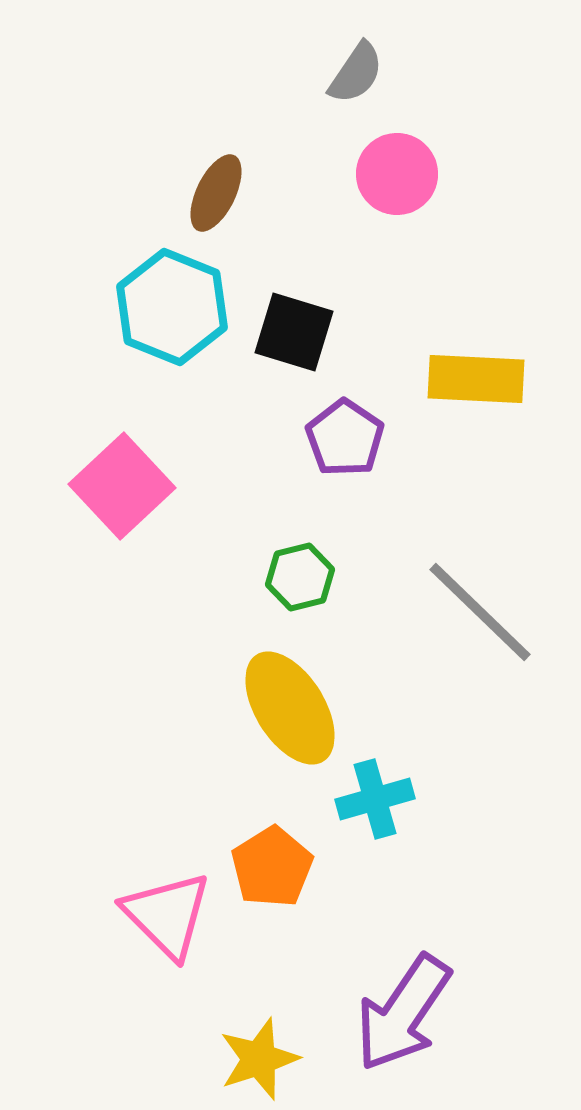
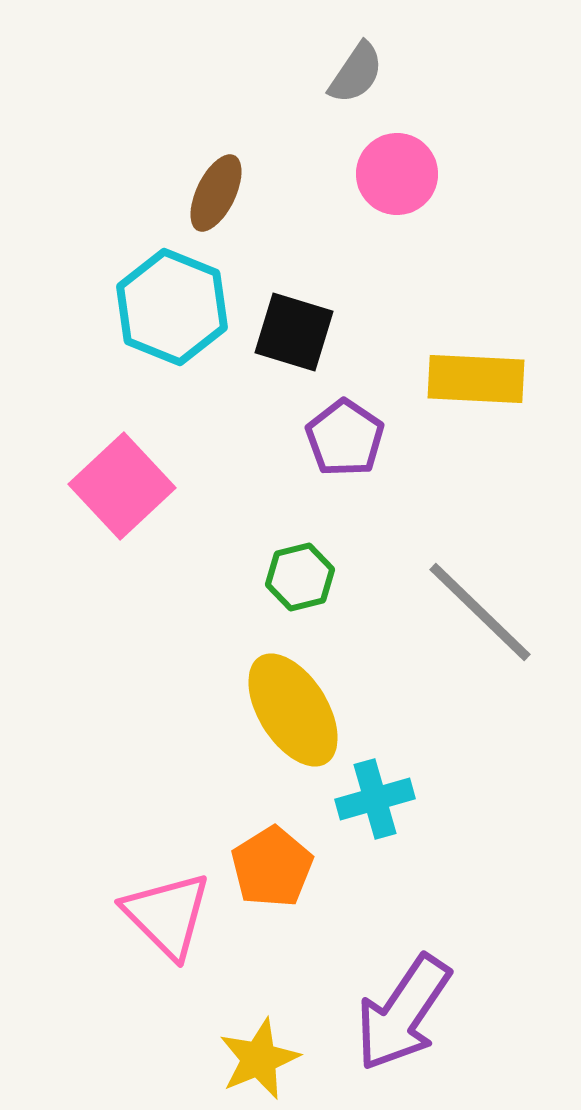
yellow ellipse: moved 3 px right, 2 px down
yellow star: rotated 4 degrees counterclockwise
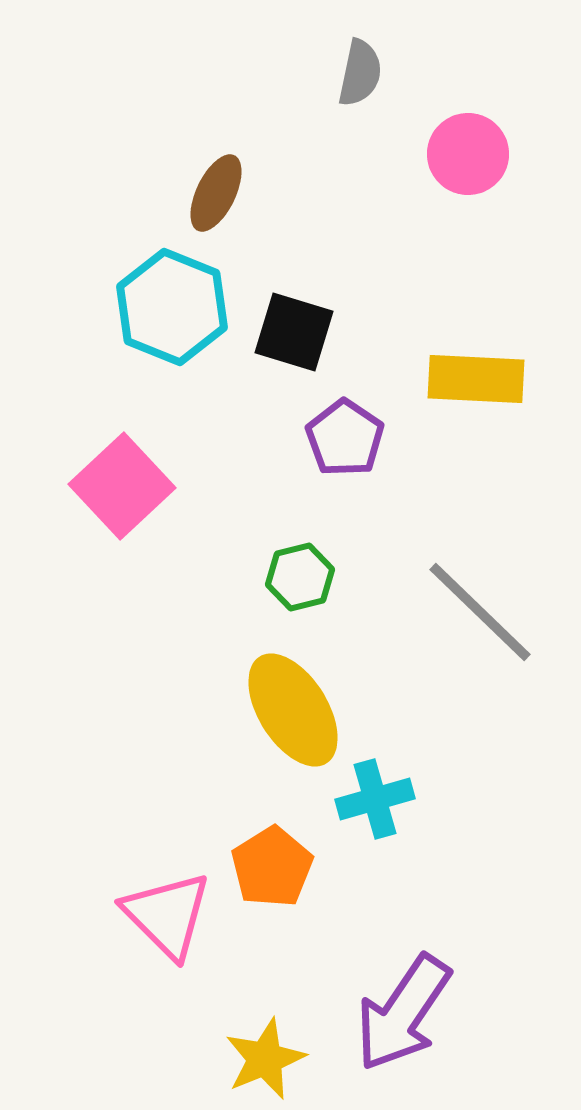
gray semicircle: moved 4 px right; rotated 22 degrees counterclockwise
pink circle: moved 71 px right, 20 px up
yellow star: moved 6 px right
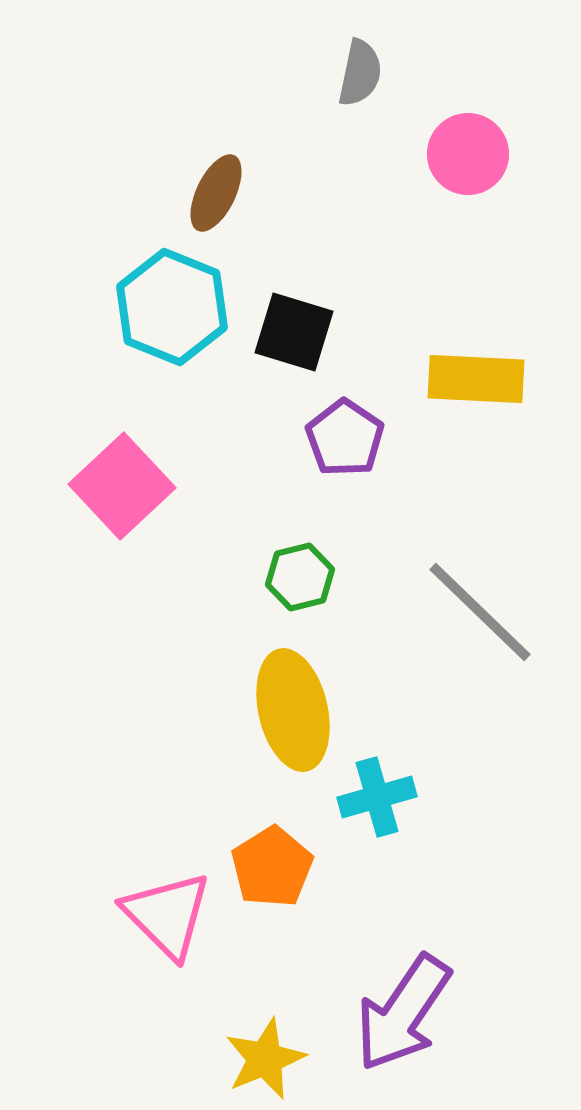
yellow ellipse: rotated 19 degrees clockwise
cyan cross: moved 2 px right, 2 px up
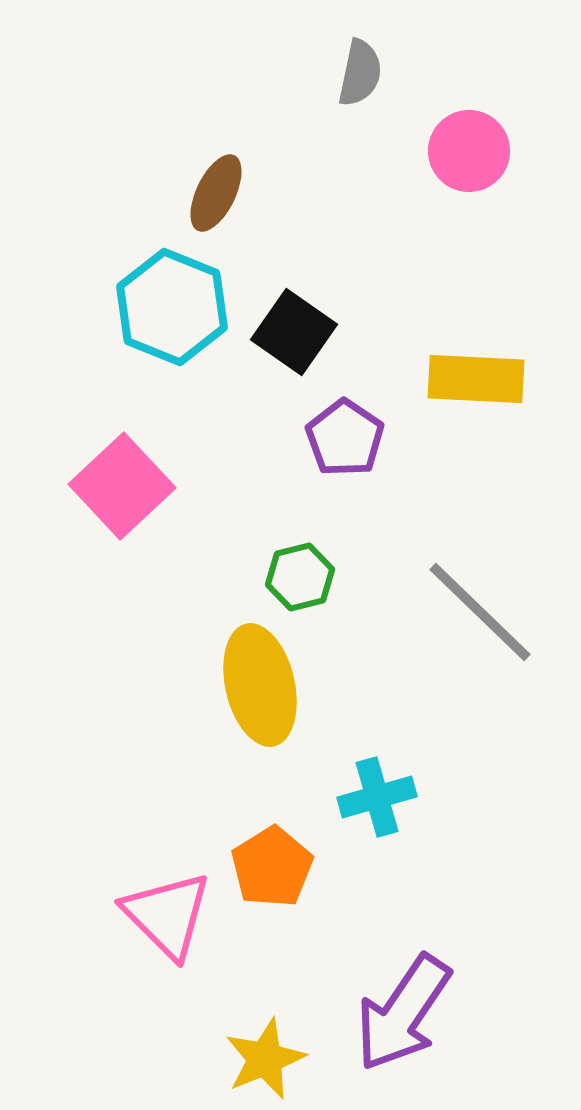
pink circle: moved 1 px right, 3 px up
black square: rotated 18 degrees clockwise
yellow ellipse: moved 33 px left, 25 px up
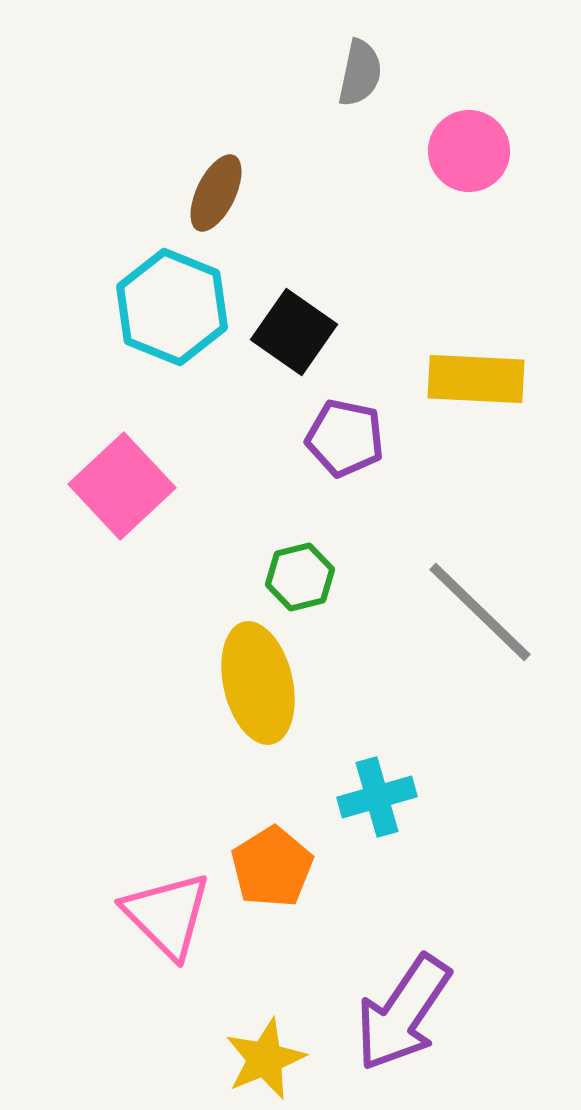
purple pentagon: rotated 22 degrees counterclockwise
yellow ellipse: moved 2 px left, 2 px up
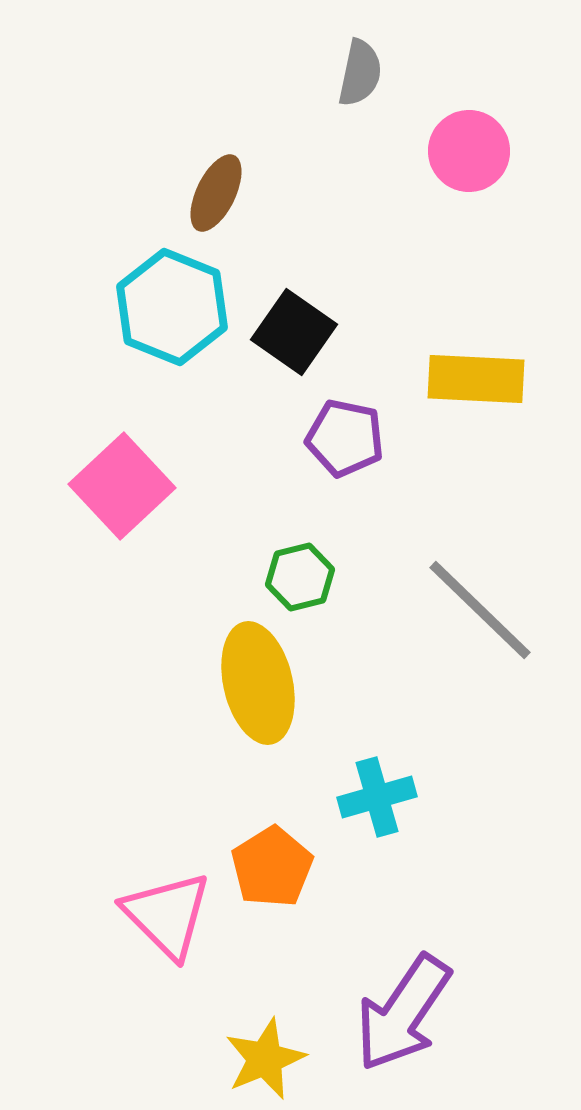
gray line: moved 2 px up
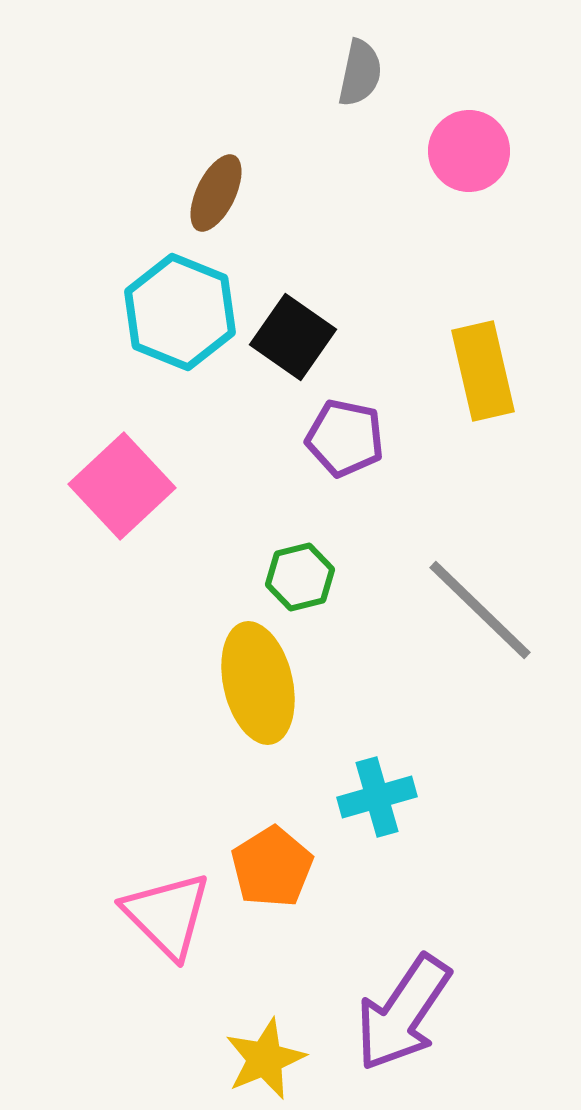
cyan hexagon: moved 8 px right, 5 px down
black square: moved 1 px left, 5 px down
yellow rectangle: moved 7 px right, 8 px up; rotated 74 degrees clockwise
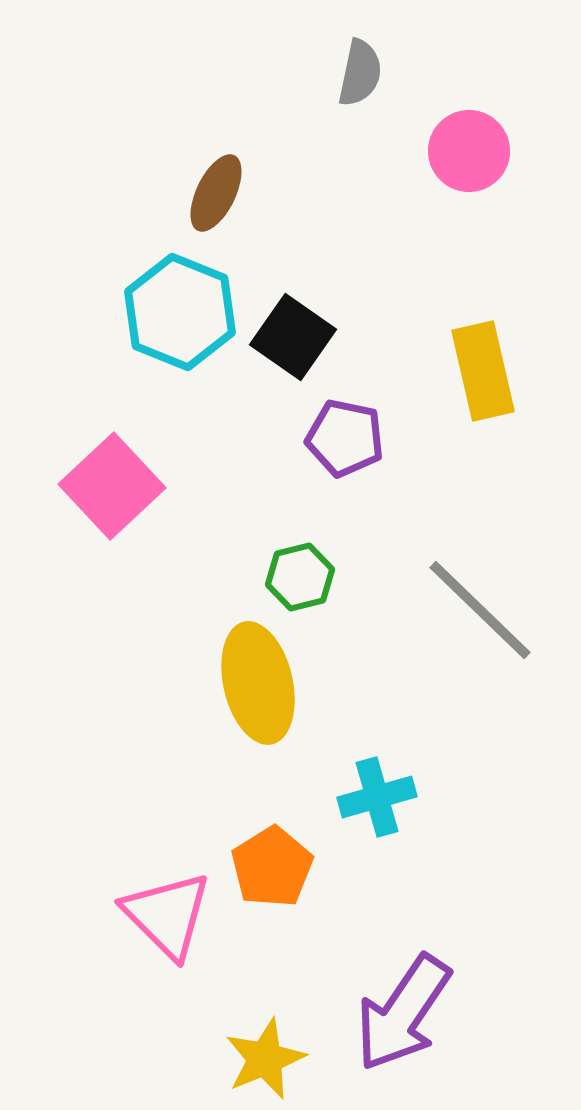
pink square: moved 10 px left
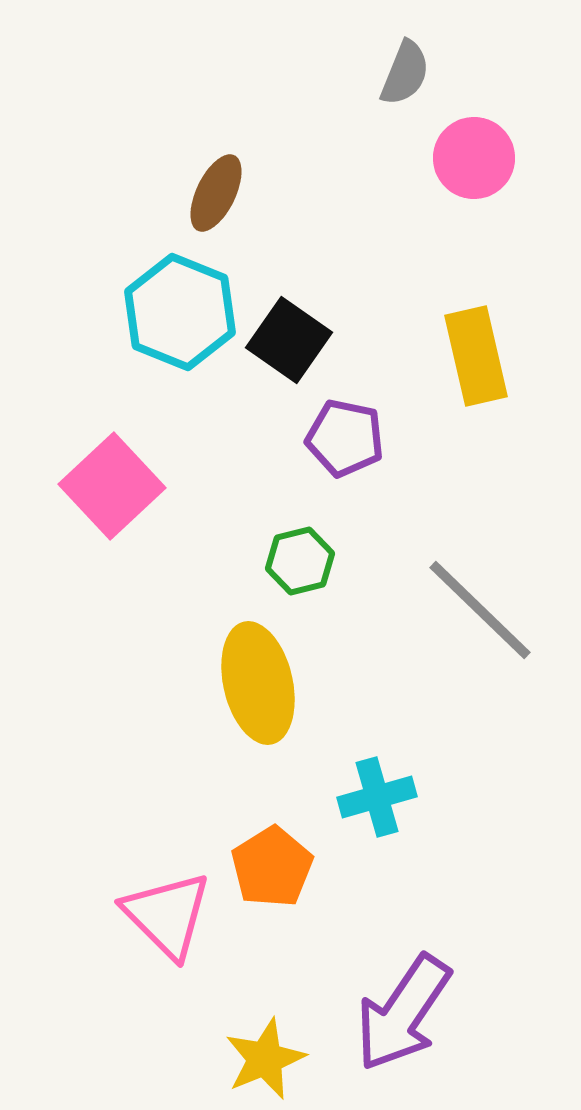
gray semicircle: moved 45 px right; rotated 10 degrees clockwise
pink circle: moved 5 px right, 7 px down
black square: moved 4 px left, 3 px down
yellow rectangle: moved 7 px left, 15 px up
green hexagon: moved 16 px up
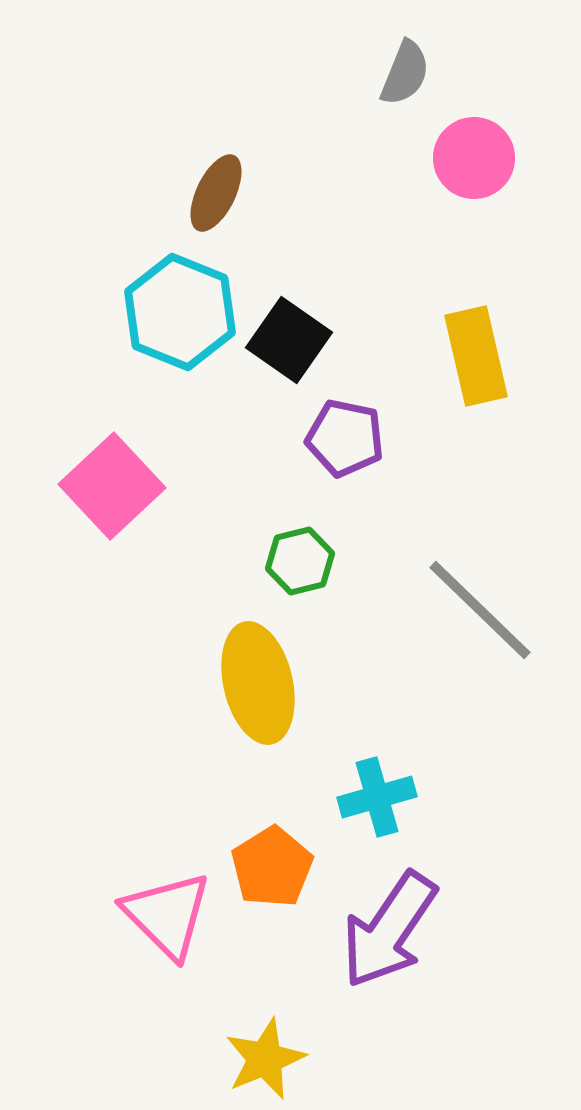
purple arrow: moved 14 px left, 83 px up
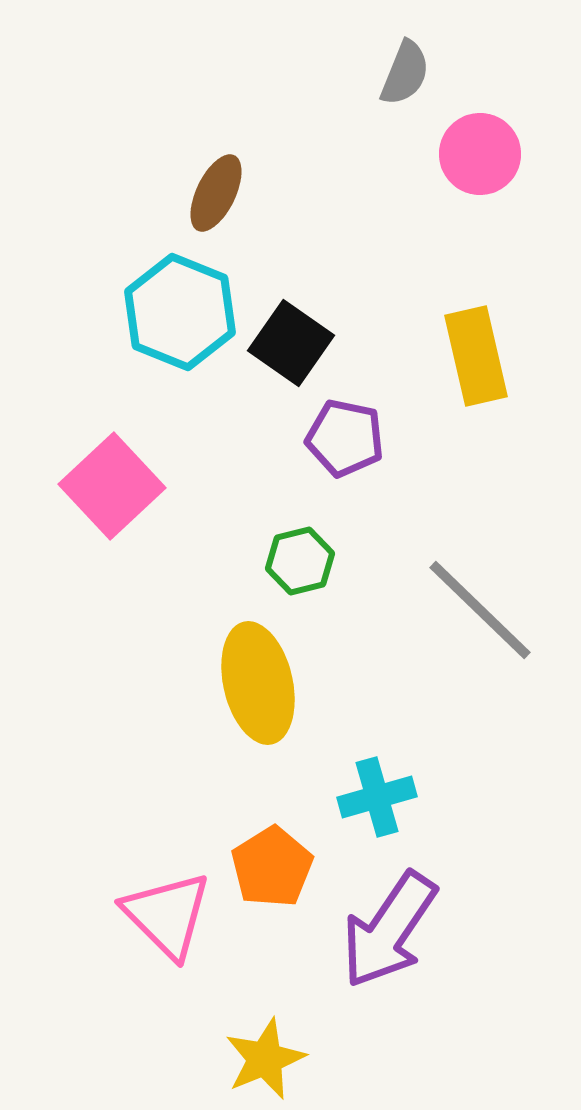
pink circle: moved 6 px right, 4 px up
black square: moved 2 px right, 3 px down
